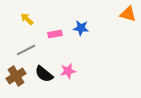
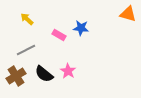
pink rectangle: moved 4 px right, 1 px down; rotated 40 degrees clockwise
pink star: rotated 28 degrees counterclockwise
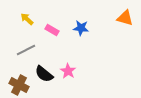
orange triangle: moved 3 px left, 4 px down
pink rectangle: moved 7 px left, 5 px up
brown cross: moved 3 px right, 9 px down; rotated 30 degrees counterclockwise
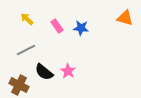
pink rectangle: moved 5 px right, 4 px up; rotated 24 degrees clockwise
black semicircle: moved 2 px up
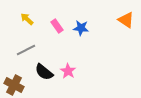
orange triangle: moved 1 px right, 2 px down; rotated 18 degrees clockwise
brown cross: moved 5 px left
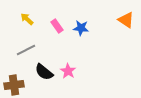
brown cross: rotated 36 degrees counterclockwise
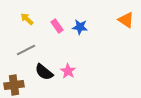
blue star: moved 1 px left, 1 px up
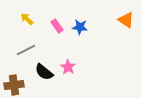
pink star: moved 4 px up
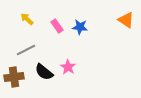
brown cross: moved 8 px up
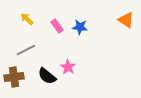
black semicircle: moved 3 px right, 4 px down
